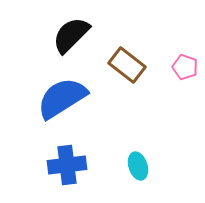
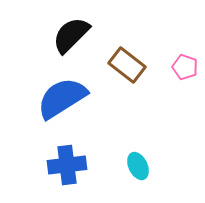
cyan ellipse: rotated 8 degrees counterclockwise
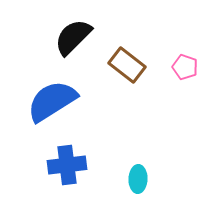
black semicircle: moved 2 px right, 2 px down
blue semicircle: moved 10 px left, 3 px down
cyan ellipse: moved 13 px down; rotated 28 degrees clockwise
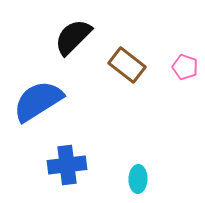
blue semicircle: moved 14 px left
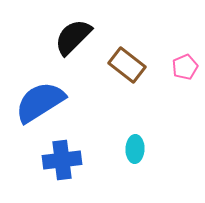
pink pentagon: rotated 30 degrees clockwise
blue semicircle: moved 2 px right, 1 px down
blue cross: moved 5 px left, 5 px up
cyan ellipse: moved 3 px left, 30 px up
